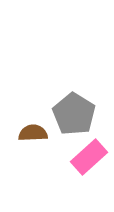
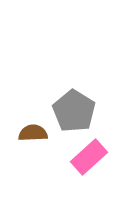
gray pentagon: moved 3 px up
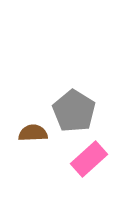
pink rectangle: moved 2 px down
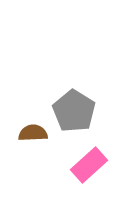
pink rectangle: moved 6 px down
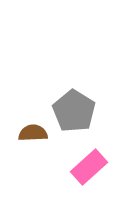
pink rectangle: moved 2 px down
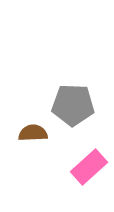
gray pentagon: moved 1 px left, 6 px up; rotated 30 degrees counterclockwise
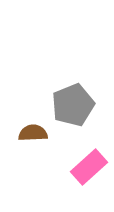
gray pentagon: rotated 24 degrees counterclockwise
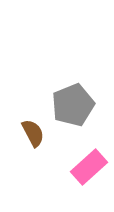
brown semicircle: rotated 64 degrees clockwise
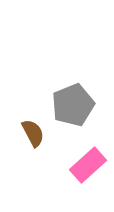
pink rectangle: moved 1 px left, 2 px up
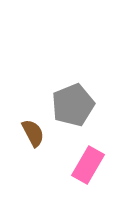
pink rectangle: rotated 18 degrees counterclockwise
